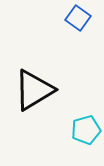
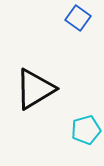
black triangle: moved 1 px right, 1 px up
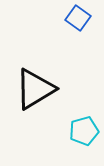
cyan pentagon: moved 2 px left, 1 px down
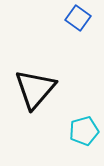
black triangle: rotated 18 degrees counterclockwise
